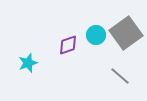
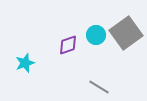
cyan star: moved 3 px left
gray line: moved 21 px left, 11 px down; rotated 10 degrees counterclockwise
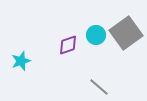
cyan star: moved 4 px left, 2 px up
gray line: rotated 10 degrees clockwise
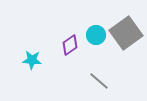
purple diamond: moved 2 px right; rotated 15 degrees counterclockwise
cyan star: moved 11 px right, 1 px up; rotated 24 degrees clockwise
gray line: moved 6 px up
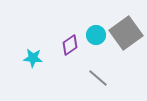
cyan star: moved 1 px right, 2 px up
gray line: moved 1 px left, 3 px up
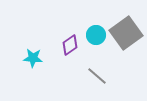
gray line: moved 1 px left, 2 px up
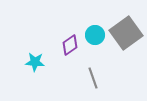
cyan circle: moved 1 px left
cyan star: moved 2 px right, 4 px down
gray line: moved 4 px left, 2 px down; rotated 30 degrees clockwise
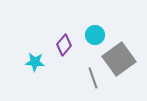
gray square: moved 7 px left, 26 px down
purple diamond: moved 6 px left; rotated 15 degrees counterclockwise
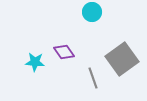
cyan circle: moved 3 px left, 23 px up
purple diamond: moved 7 px down; rotated 75 degrees counterclockwise
gray square: moved 3 px right
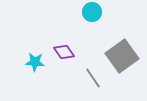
gray square: moved 3 px up
gray line: rotated 15 degrees counterclockwise
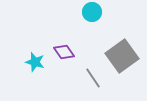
cyan star: rotated 12 degrees clockwise
